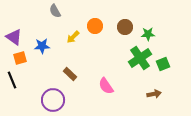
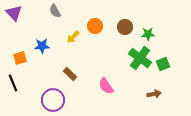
purple triangle: moved 24 px up; rotated 12 degrees clockwise
green cross: rotated 20 degrees counterclockwise
black line: moved 1 px right, 3 px down
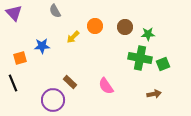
green cross: rotated 25 degrees counterclockwise
brown rectangle: moved 8 px down
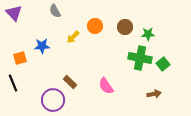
green square: rotated 16 degrees counterclockwise
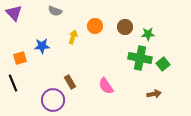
gray semicircle: rotated 40 degrees counterclockwise
yellow arrow: rotated 152 degrees clockwise
brown rectangle: rotated 16 degrees clockwise
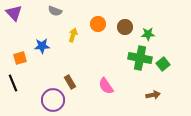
orange circle: moved 3 px right, 2 px up
yellow arrow: moved 2 px up
brown arrow: moved 1 px left, 1 px down
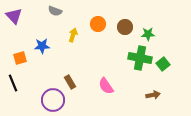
purple triangle: moved 3 px down
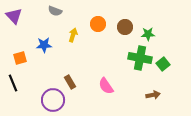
blue star: moved 2 px right, 1 px up
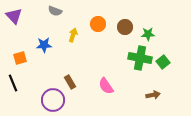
green square: moved 2 px up
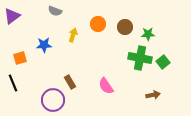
purple triangle: moved 2 px left; rotated 36 degrees clockwise
